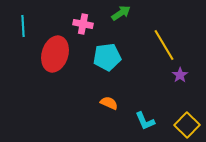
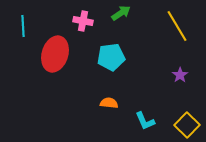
pink cross: moved 3 px up
yellow line: moved 13 px right, 19 px up
cyan pentagon: moved 4 px right
orange semicircle: rotated 18 degrees counterclockwise
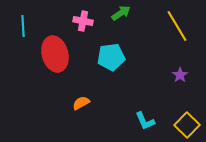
red ellipse: rotated 32 degrees counterclockwise
orange semicircle: moved 28 px left; rotated 36 degrees counterclockwise
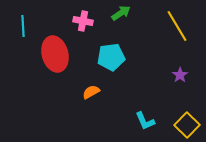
orange semicircle: moved 10 px right, 11 px up
